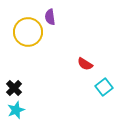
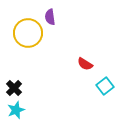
yellow circle: moved 1 px down
cyan square: moved 1 px right, 1 px up
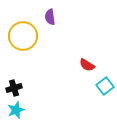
yellow circle: moved 5 px left, 3 px down
red semicircle: moved 2 px right, 1 px down
black cross: rotated 28 degrees clockwise
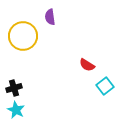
cyan star: rotated 24 degrees counterclockwise
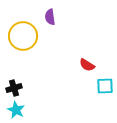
cyan square: rotated 36 degrees clockwise
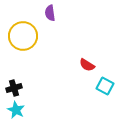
purple semicircle: moved 4 px up
cyan square: rotated 30 degrees clockwise
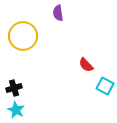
purple semicircle: moved 8 px right
red semicircle: moved 1 px left; rotated 14 degrees clockwise
